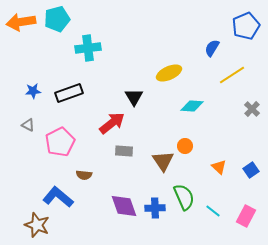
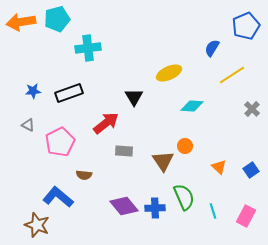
red arrow: moved 6 px left
purple diamond: rotated 20 degrees counterclockwise
cyan line: rotated 35 degrees clockwise
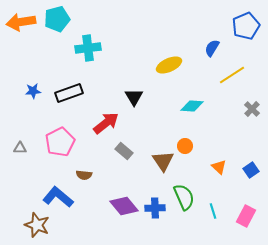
yellow ellipse: moved 8 px up
gray triangle: moved 8 px left, 23 px down; rotated 24 degrees counterclockwise
gray rectangle: rotated 36 degrees clockwise
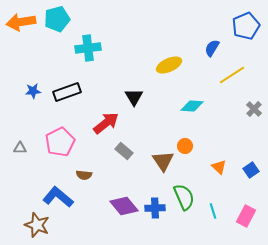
black rectangle: moved 2 px left, 1 px up
gray cross: moved 2 px right
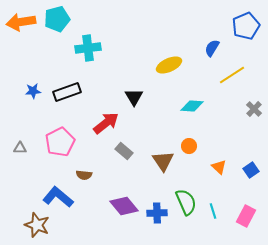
orange circle: moved 4 px right
green semicircle: moved 2 px right, 5 px down
blue cross: moved 2 px right, 5 px down
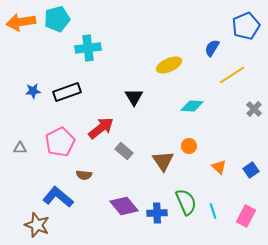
red arrow: moved 5 px left, 5 px down
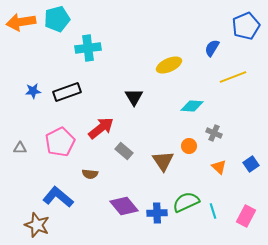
yellow line: moved 1 px right, 2 px down; rotated 12 degrees clockwise
gray cross: moved 40 px left, 24 px down; rotated 21 degrees counterclockwise
blue square: moved 6 px up
brown semicircle: moved 6 px right, 1 px up
green semicircle: rotated 92 degrees counterclockwise
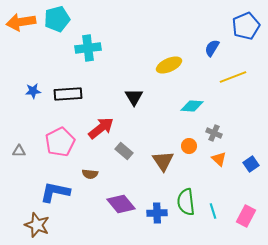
black rectangle: moved 1 px right, 2 px down; rotated 16 degrees clockwise
gray triangle: moved 1 px left, 3 px down
orange triangle: moved 8 px up
blue L-shape: moved 3 px left, 5 px up; rotated 28 degrees counterclockwise
green semicircle: rotated 72 degrees counterclockwise
purple diamond: moved 3 px left, 2 px up
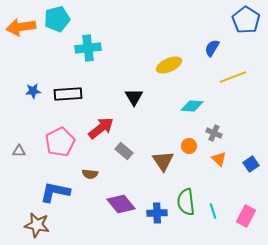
orange arrow: moved 5 px down
blue pentagon: moved 6 px up; rotated 16 degrees counterclockwise
brown star: rotated 10 degrees counterclockwise
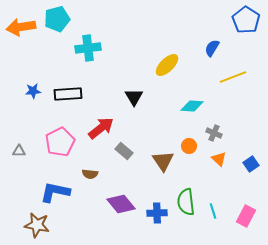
yellow ellipse: moved 2 px left; rotated 20 degrees counterclockwise
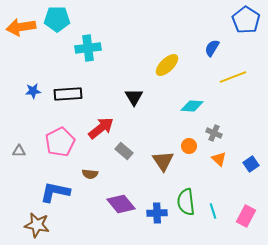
cyan pentagon: rotated 15 degrees clockwise
